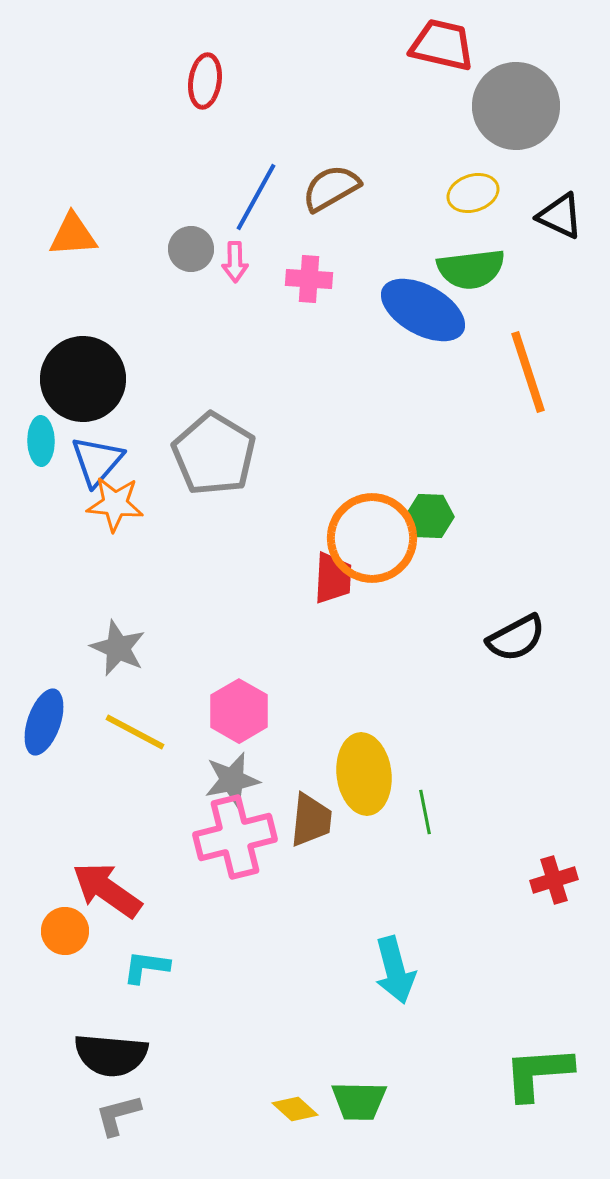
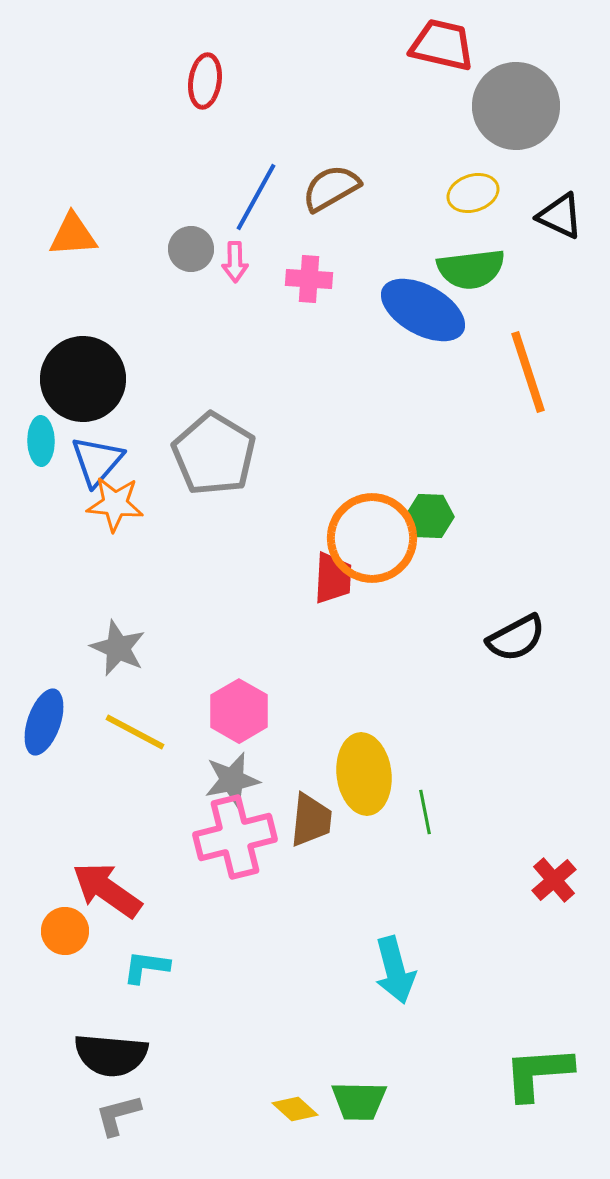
red cross at (554, 880): rotated 24 degrees counterclockwise
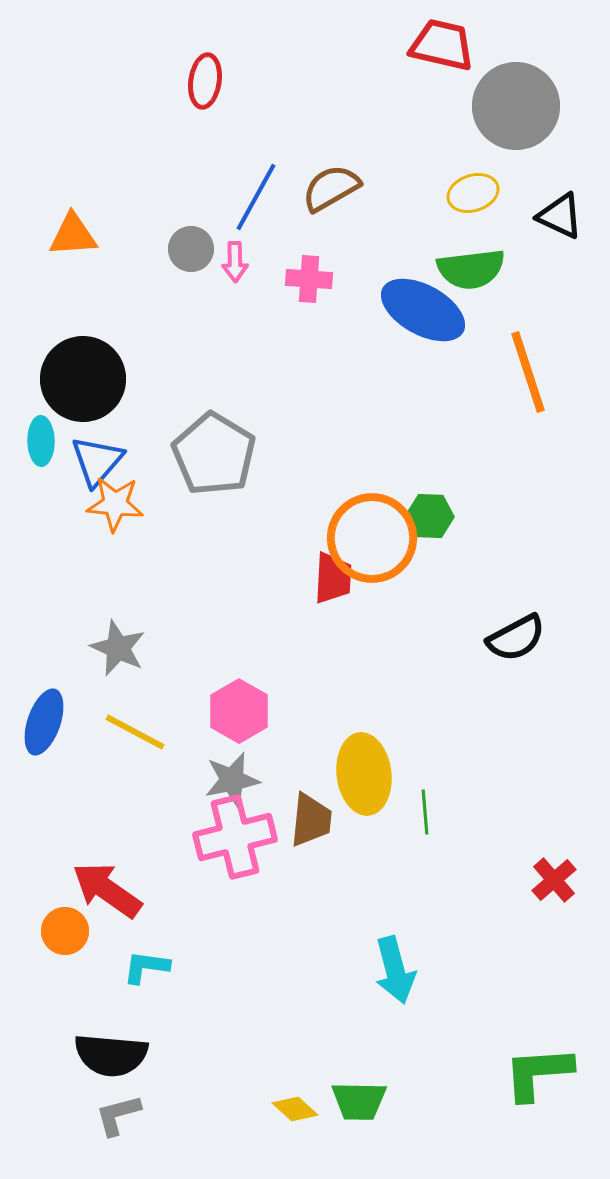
green line at (425, 812): rotated 6 degrees clockwise
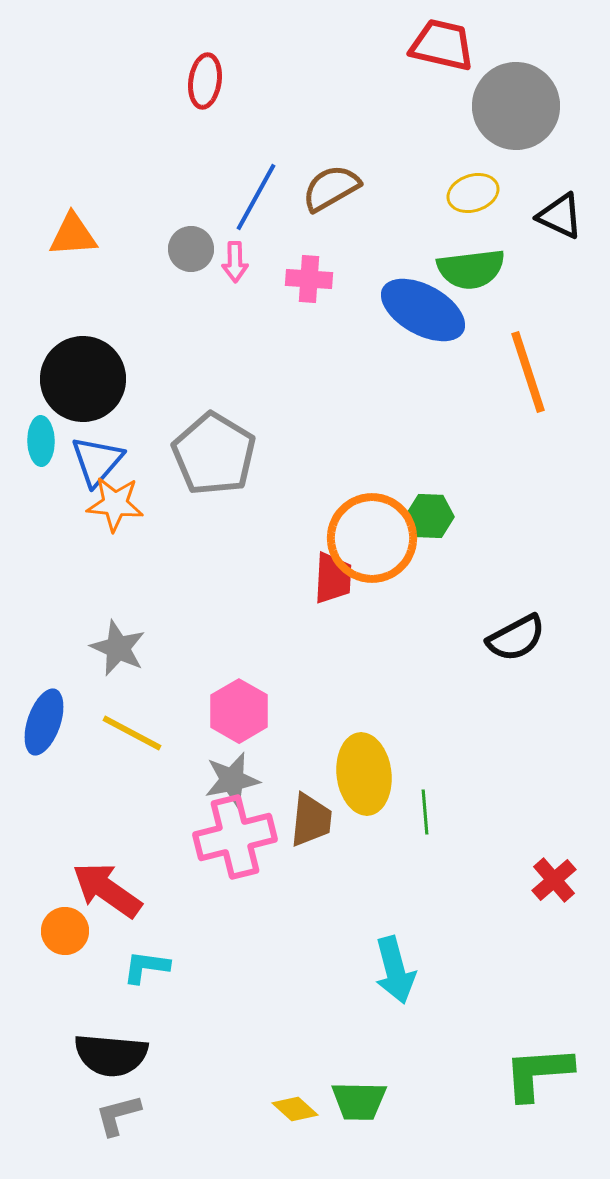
yellow line at (135, 732): moved 3 px left, 1 px down
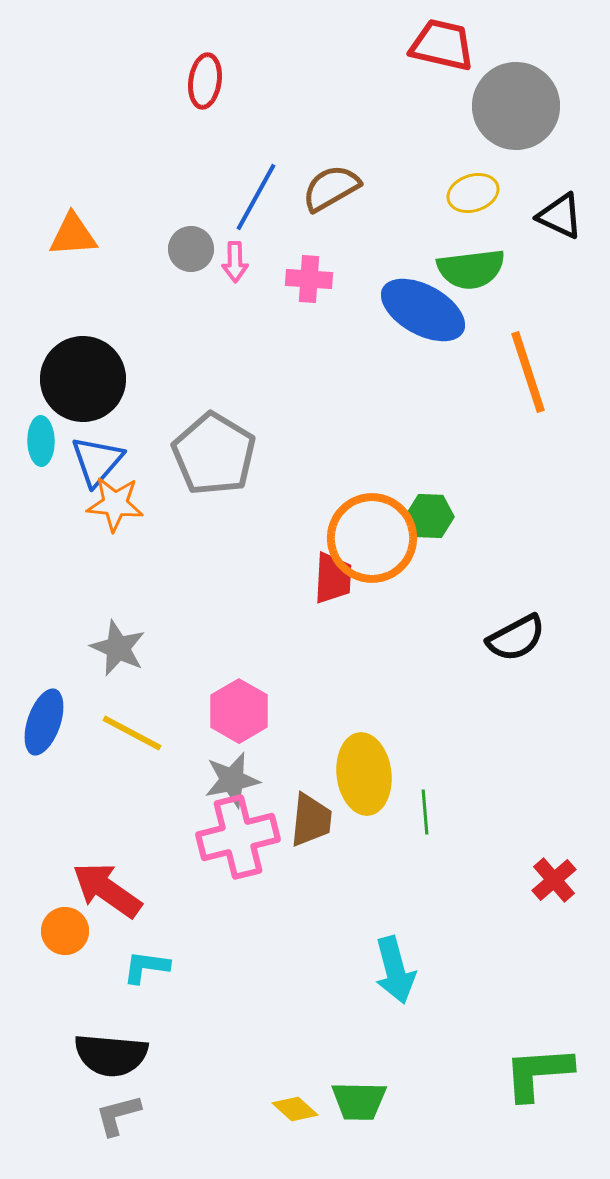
pink cross at (235, 837): moved 3 px right
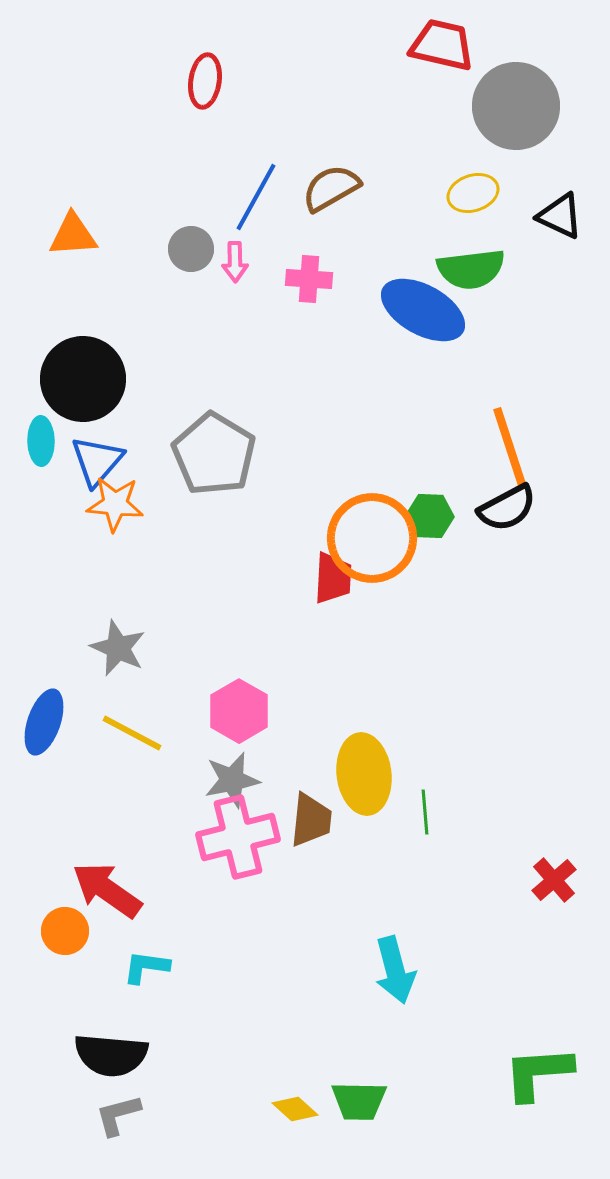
orange line at (528, 372): moved 18 px left, 76 px down
black semicircle at (516, 638): moved 9 px left, 130 px up
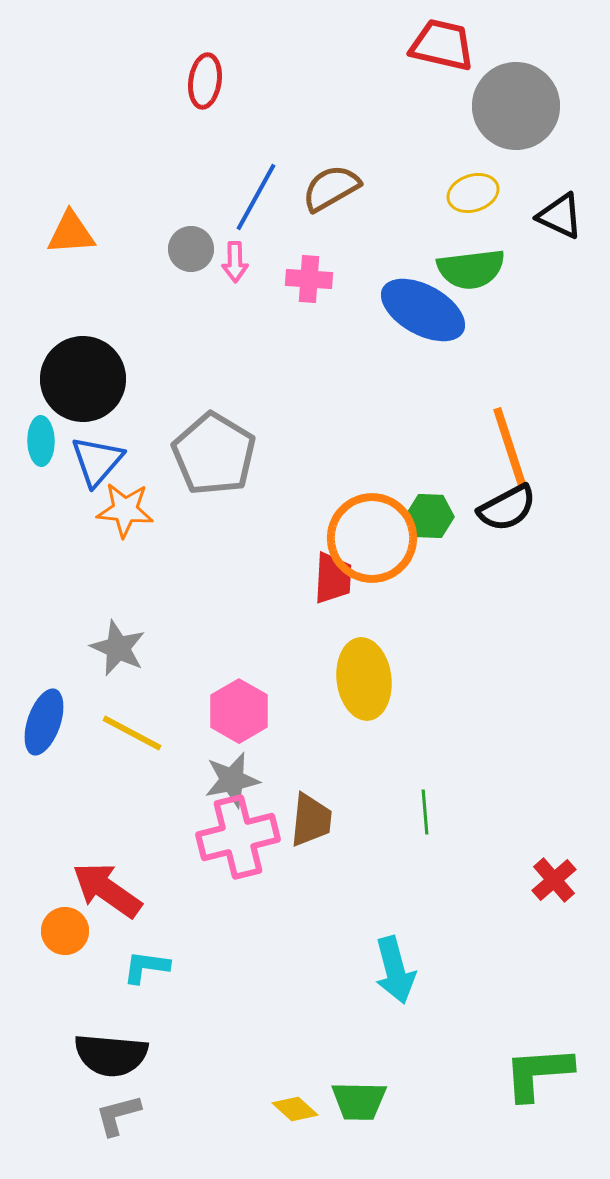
orange triangle at (73, 235): moved 2 px left, 2 px up
orange star at (115, 504): moved 10 px right, 6 px down
yellow ellipse at (364, 774): moved 95 px up
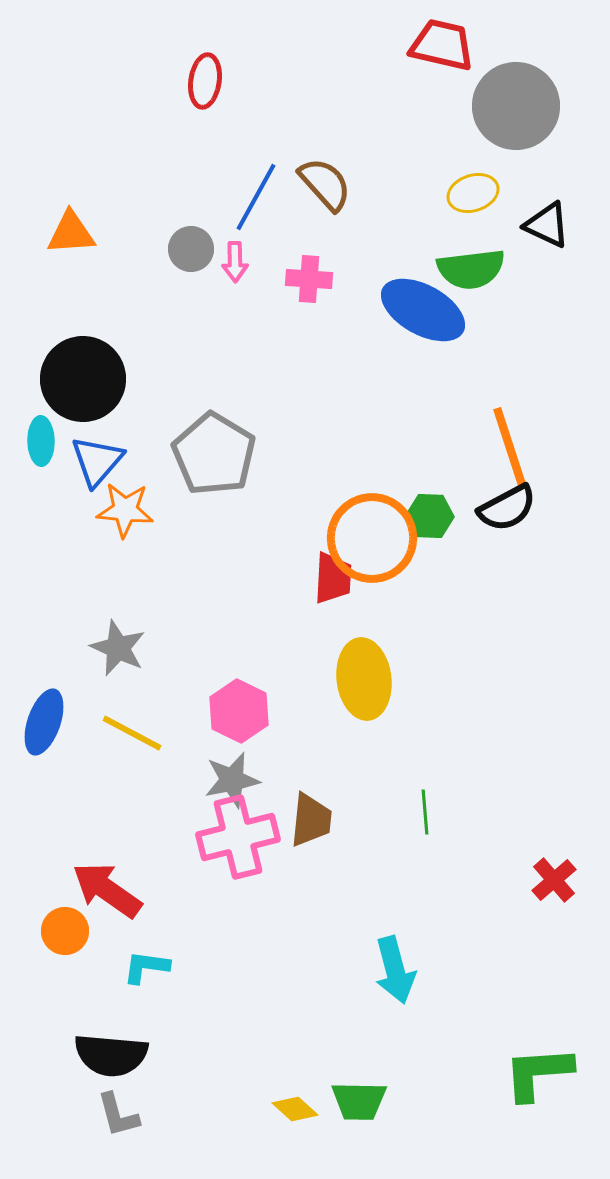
brown semicircle at (331, 188): moved 6 px left, 4 px up; rotated 78 degrees clockwise
black triangle at (560, 216): moved 13 px left, 9 px down
pink hexagon at (239, 711): rotated 4 degrees counterclockwise
gray L-shape at (118, 1115): rotated 90 degrees counterclockwise
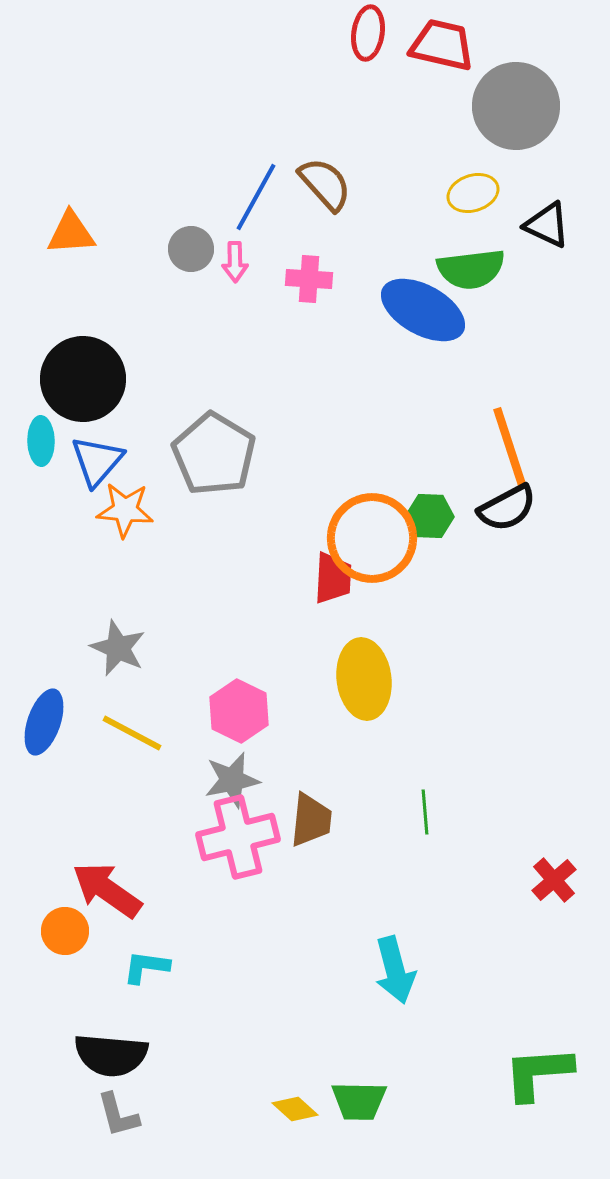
red ellipse at (205, 81): moved 163 px right, 48 px up
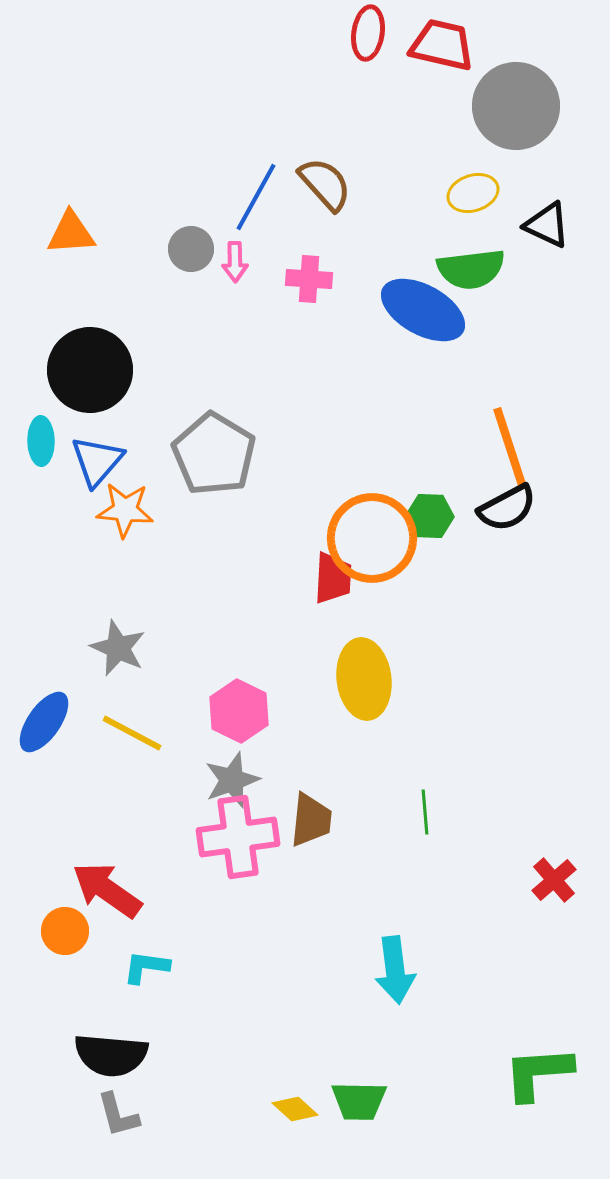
black circle at (83, 379): moved 7 px right, 9 px up
blue ellipse at (44, 722): rotated 16 degrees clockwise
gray star at (232, 780): rotated 8 degrees counterclockwise
pink cross at (238, 837): rotated 6 degrees clockwise
cyan arrow at (395, 970): rotated 8 degrees clockwise
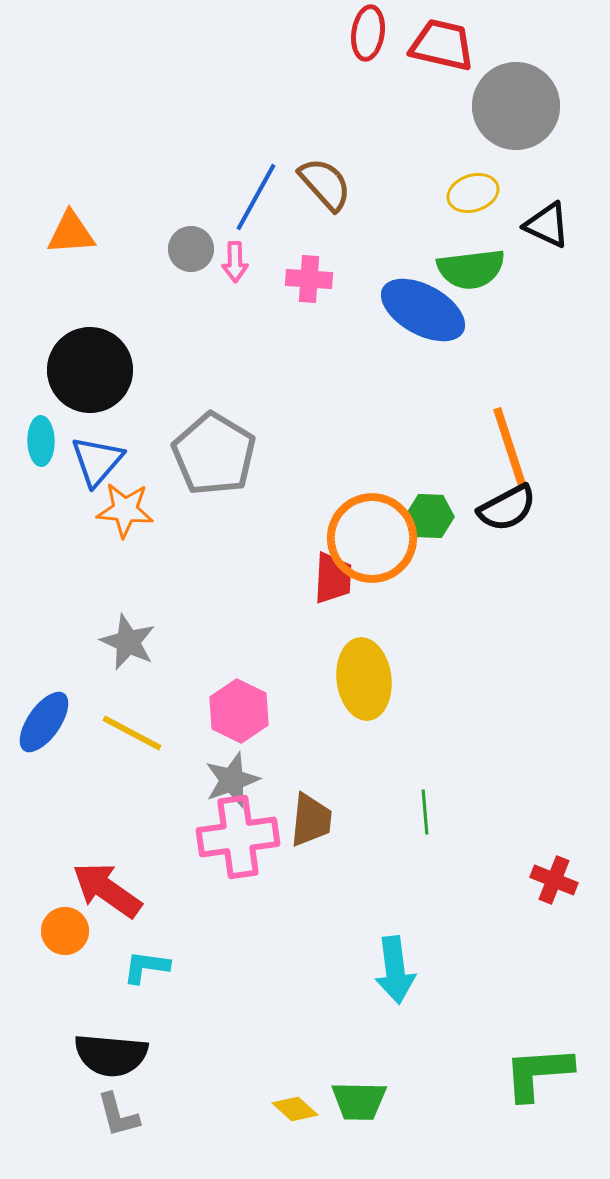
gray star at (118, 648): moved 10 px right, 6 px up
red cross at (554, 880): rotated 27 degrees counterclockwise
